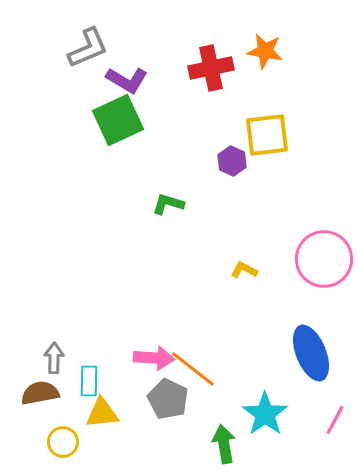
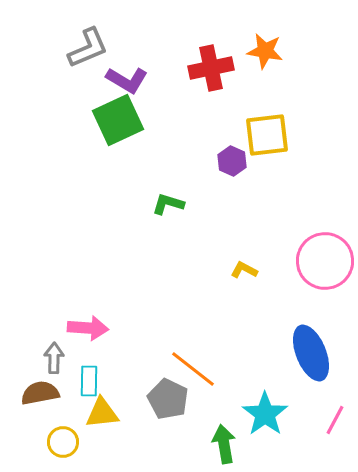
pink circle: moved 1 px right, 2 px down
pink arrow: moved 66 px left, 30 px up
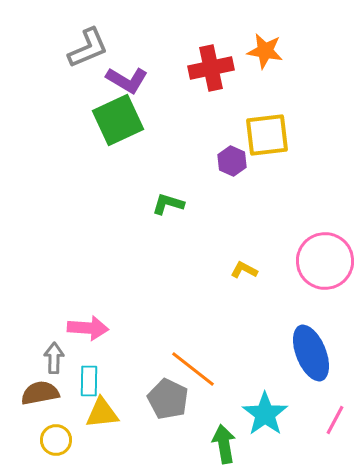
yellow circle: moved 7 px left, 2 px up
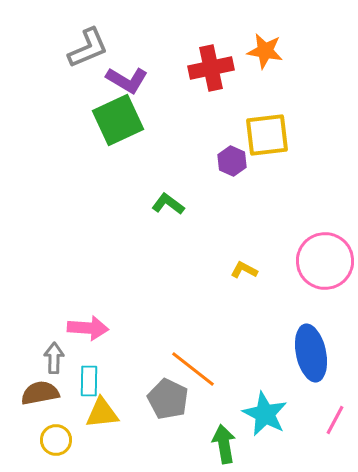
green L-shape: rotated 20 degrees clockwise
blue ellipse: rotated 10 degrees clockwise
cyan star: rotated 9 degrees counterclockwise
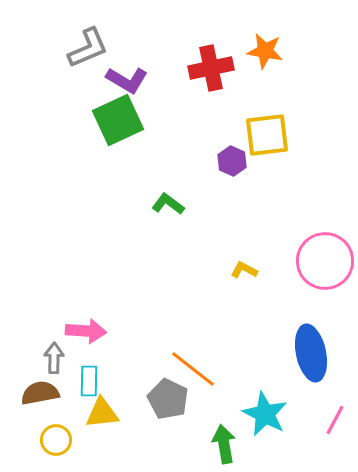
pink arrow: moved 2 px left, 3 px down
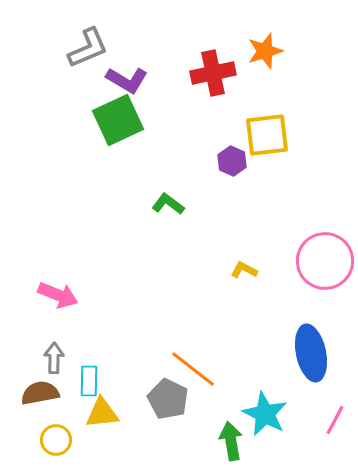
orange star: rotated 27 degrees counterclockwise
red cross: moved 2 px right, 5 px down
pink arrow: moved 28 px left, 36 px up; rotated 18 degrees clockwise
green arrow: moved 7 px right, 3 px up
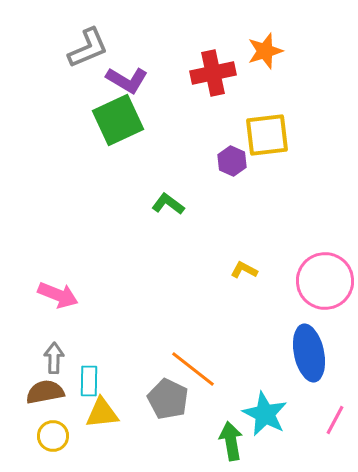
pink circle: moved 20 px down
blue ellipse: moved 2 px left
brown semicircle: moved 5 px right, 1 px up
yellow circle: moved 3 px left, 4 px up
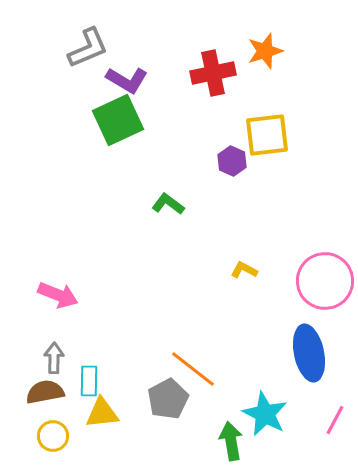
gray pentagon: rotated 18 degrees clockwise
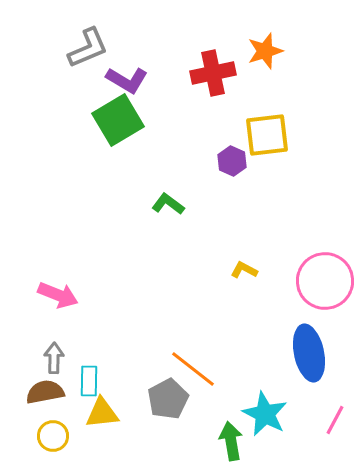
green square: rotated 6 degrees counterclockwise
